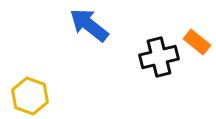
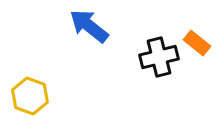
blue arrow: moved 1 px down
orange rectangle: moved 1 px down
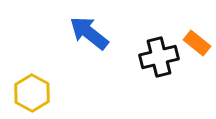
blue arrow: moved 7 px down
yellow hexagon: moved 2 px right, 3 px up; rotated 9 degrees clockwise
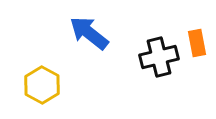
orange rectangle: rotated 40 degrees clockwise
yellow hexagon: moved 10 px right, 8 px up
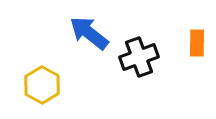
orange rectangle: rotated 12 degrees clockwise
black cross: moved 20 px left; rotated 6 degrees counterclockwise
